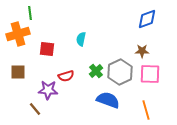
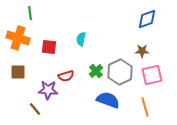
orange cross: moved 4 px down; rotated 35 degrees clockwise
red square: moved 2 px right, 2 px up
pink square: moved 2 px right, 1 px down; rotated 15 degrees counterclockwise
orange line: moved 1 px left, 3 px up
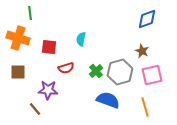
brown star: rotated 24 degrees clockwise
gray hexagon: rotated 10 degrees clockwise
red semicircle: moved 8 px up
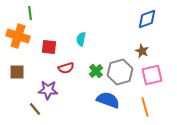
orange cross: moved 2 px up
brown square: moved 1 px left
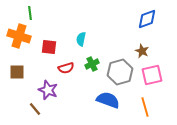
orange cross: moved 1 px right
green cross: moved 4 px left, 7 px up; rotated 16 degrees clockwise
purple star: rotated 18 degrees clockwise
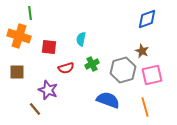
gray hexagon: moved 3 px right, 2 px up
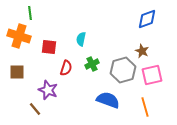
red semicircle: rotated 56 degrees counterclockwise
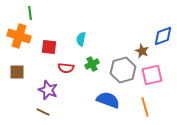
blue diamond: moved 16 px right, 17 px down
red semicircle: rotated 77 degrees clockwise
brown line: moved 8 px right, 3 px down; rotated 24 degrees counterclockwise
